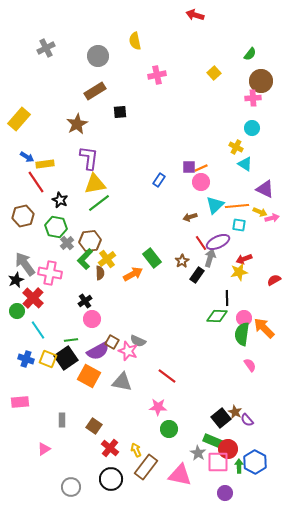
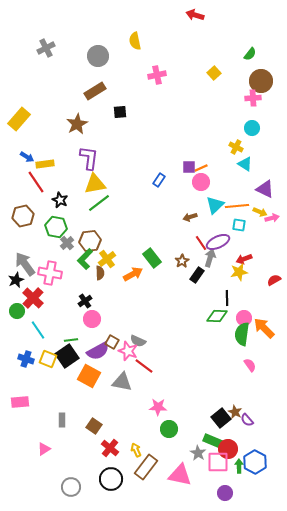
black square at (66, 358): moved 1 px right, 2 px up
red line at (167, 376): moved 23 px left, 10 px up
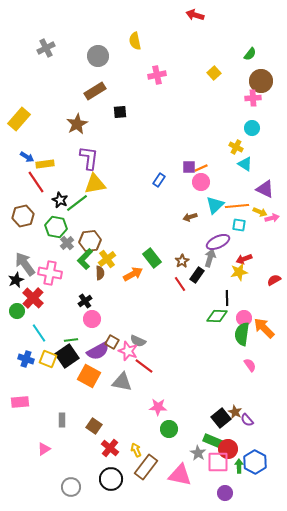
green line at (99, 203): moved 22 px left
red line at (201, 243): moved 21 px left, 41 px down
cyan line at (38, 330): moved 1 px right, 3 px down
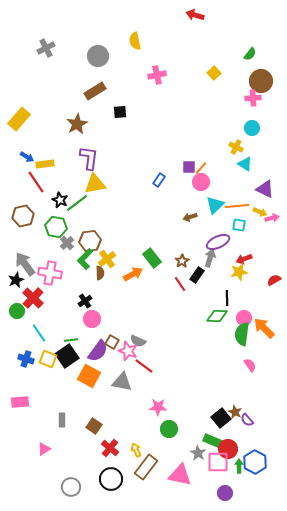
orange line at (201, 168): rotated 24 degrees counterclockwise
purple semicircle at (98, 351): rotated 25 degrees counterclockwise
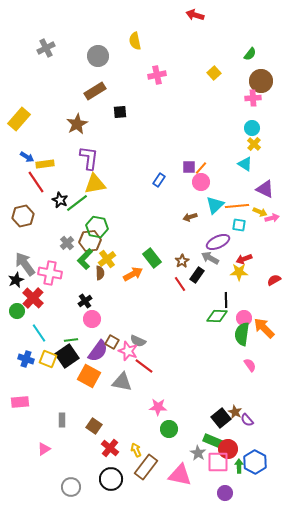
yellow cross at (236, 147): moved 18 px right, 3 px up; rotated 16 degrees clockwise
green hexagon at (56, 227): moved 41 px right
gray arrow at (210, 258): rotated 78 degrees counterclockwise
yellow star at (239, 272): rotated 12 degrees clockwise
black line at (227, 298): moved 1 px left, 2 px down
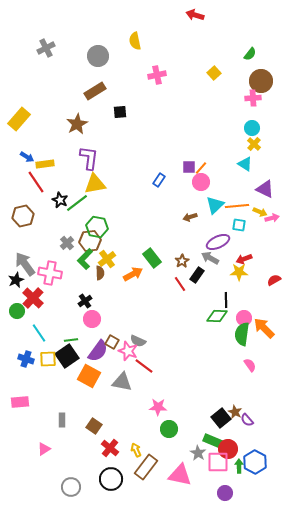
yellow square at (48, 359): rotated 24 degrees counterclockwise
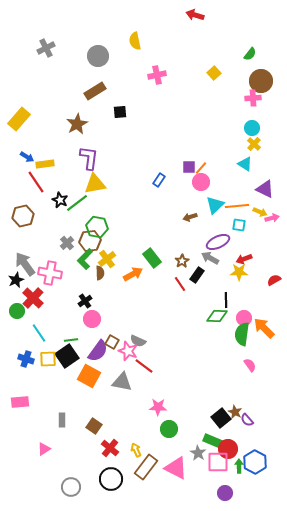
pink triangle at (180, 475): moved 4 px left, 7 px up; rotated 15 degrees clockwise
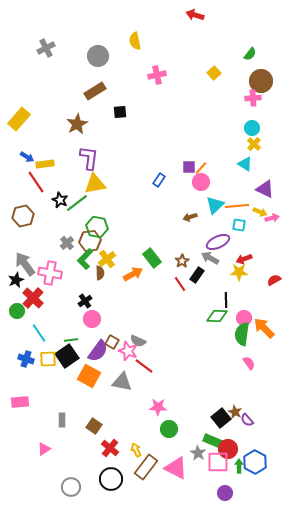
pink semicircle at (250, 365): moved 1 px left, 2 px up
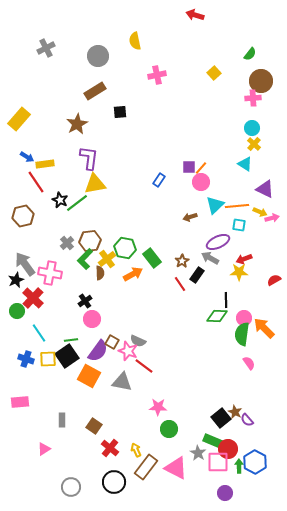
green hexagon at (97, 227): moved 28 px right, 21 px down
black circle at (111, 479): moved 3 px right, 3 px down
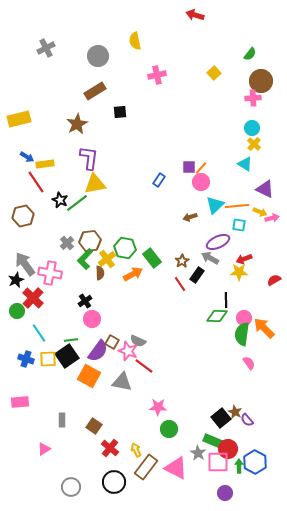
yellow rectangle at (19, 119): rotated 35 degrees clockwise
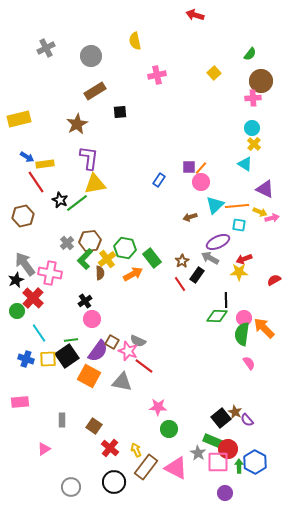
gray circle at (98, 56): moved 7 px left
